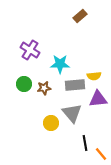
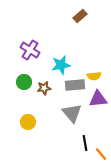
cyan star: moved 1 px right, 1 px down; rotated 12 degrees counterclockwise
green circle: moved 2 px up
yellow circle: moved 23 px left, 1 px up
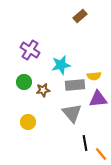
brown star: moved 1 px left, 2 px down
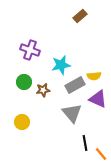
purple cross: rotated 12 degrees counterclockwise
gray rectangle: rotated 24 degrees counterclockwise
purple triangle: rotated 30 degrees clockwise
yellow circle: moved 6 px left
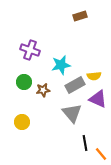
brown rectangle: rotated 24 degrees clockwise
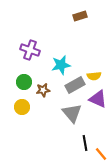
yellow circle: moved 15 px up
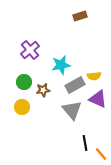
purple cross: rotated 30 degrees clockwise
gray triangle: moved 3 px up
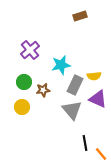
gray rectangle: rotated 36 degrees counterclockwise
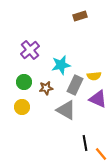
brown star: moved 3 px right, 2 px up
gray triangle: moved 6 px left; rotated 20 degrees counterclockwise
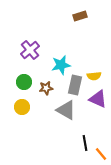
gray rectangle: rotated 12 degrees counterclockwise
